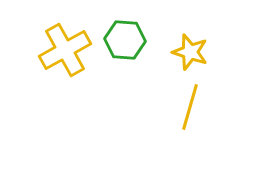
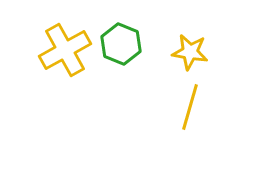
green hexagon: moved 4 px left, 4 px down; rotated 18 degrees clockwise
yellow star: rotated 9 degrees counterclockwise
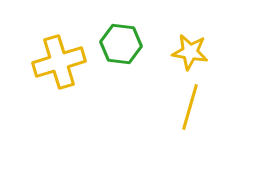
green hexagon: rotated 15 degrees counterclockwise
yellow cross: moved 6 px left, 12 px down; rotated 12 degrees clockwise
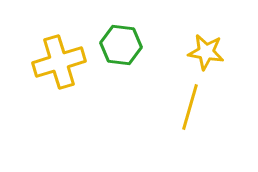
green hexagon: moved 1 px down
yellow star: moved 16 px right
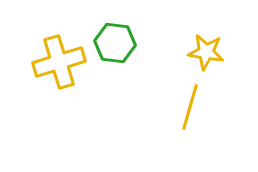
green hexagon: moved 6 px left, 2 px up
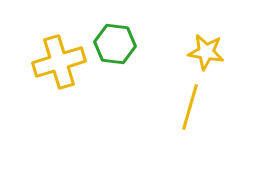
green hexagon: moved 1 px down
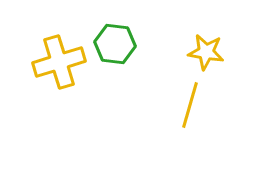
yellow line: moved 2 px up
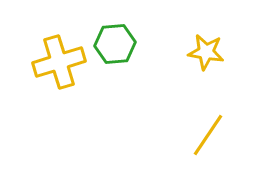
green hexagon: rotated 12 degrees counterclockwise
yellow line: moved 18 px right, 30 px down; rotated 18 degrees clockwise
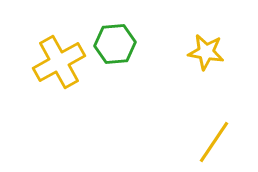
yellow cross: rotated 12 degrees counterclockwise
yellow line: moved 6 px right, 7 px down
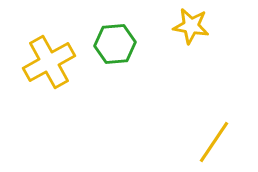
yellow star: moved 15 px left, 26 px up
yellow cross: moved 10 px left
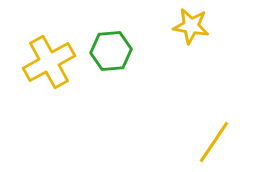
green hexagon: moved 4 px left, 7 px down
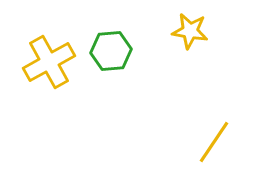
yellow star: moved 1 px left, 5 px down
